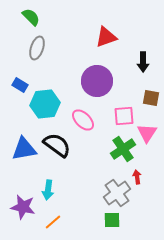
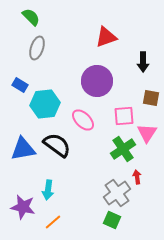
blue triangle: moved 1 px left
green square: rotated 24 degrees clockwise
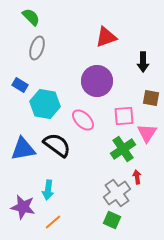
cyan hexagon: rotated 16 degrees clockwise
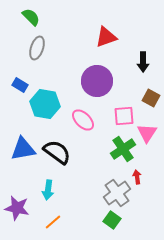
brown square: rotated 18 degrees clockwise
black semicircle: moved 7 px down
purple star: moved 6 px left, 1 px down
green square: rotated 12 degrees clockwise
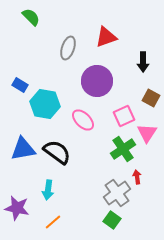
gray ellipse: moved 31 px right
pink square: rotated 20 degrees counterclockwise
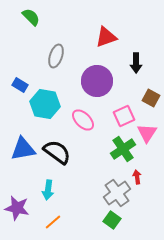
gray ellipse: moved 12 px left, 8 px down
black arrow: moved 7 px left, 1 px down
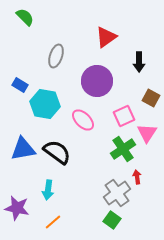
green semicircle: moved 6 px left
red triangle: rotated 15 degrees counterclockwise
black arrow: moved 3 px right, 1 px up
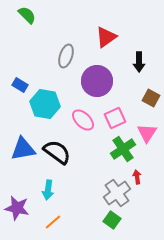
green semicircle: moved 2 px right, 2 px up
gray ellipse: moved 10 px right
pink square: moved 9 px left, 2 px down
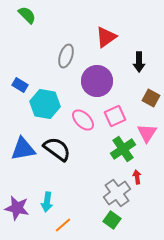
pink square: moved 2 px up
black semicircle: moved 3 px up
cyan arrow: moved 1 px left, 12 px down
orange line: moved 10 px right, 3 px down
